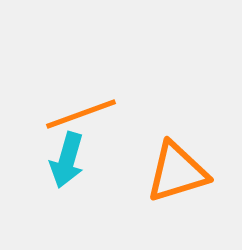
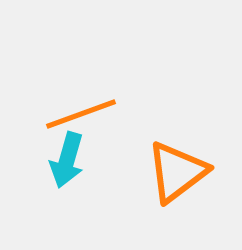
orange triangle: rotated 20 degrees counterclockwise
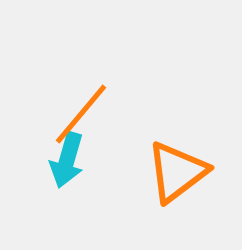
orange line: rotated 30 degrees counterclockwise
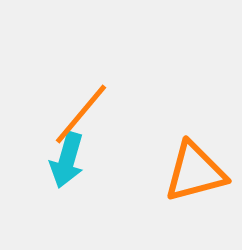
orange triangle: moved 18 px right; rotated 22 degrees clockwise
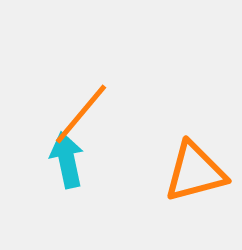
cyan arrow: rotated 152 degrees clockwise
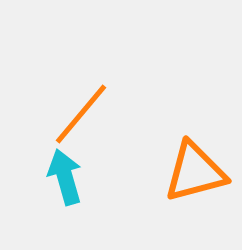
cyan arrow: moved 2 px left, 17 px down; rotated 4 degrees counterclockwise
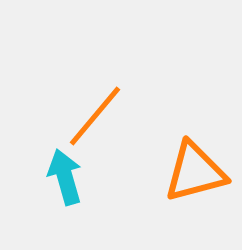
orange line: moved 14 px right, 2 px down
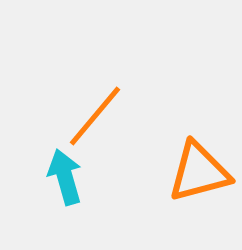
orange triangle: moved 4 px right
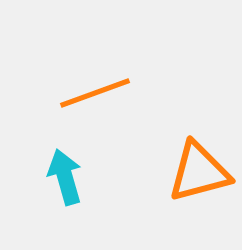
orange line: moved 23 px up; rotated 30 degrees clockwise
